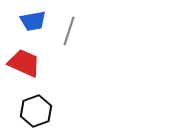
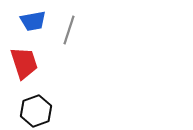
gray line: moved 1 px up
red trapezoid: rotated 48 degrees clockwise
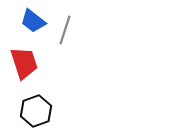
blue trapezoid: rotated 48 degrees clockwise
gray line: moved 4 px left
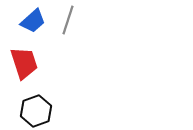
blue trapezoid: rotated 80 degrees counterclockwise
gray line: moved 3 px right, 10 px up
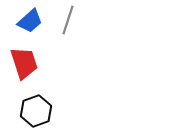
blue trapezoid: moved 3 px left
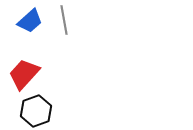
gray line: moved 4 px left; rotated 28 degrees counterclockwise
red trapezoid: moved 11 px down; rotated 120 degrees counterclockwise
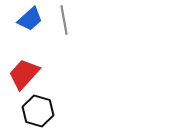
blue trapezoid: moved 2 px up
black hexagon: moved 2 px right; rotated 24 degrees counterclockwise
